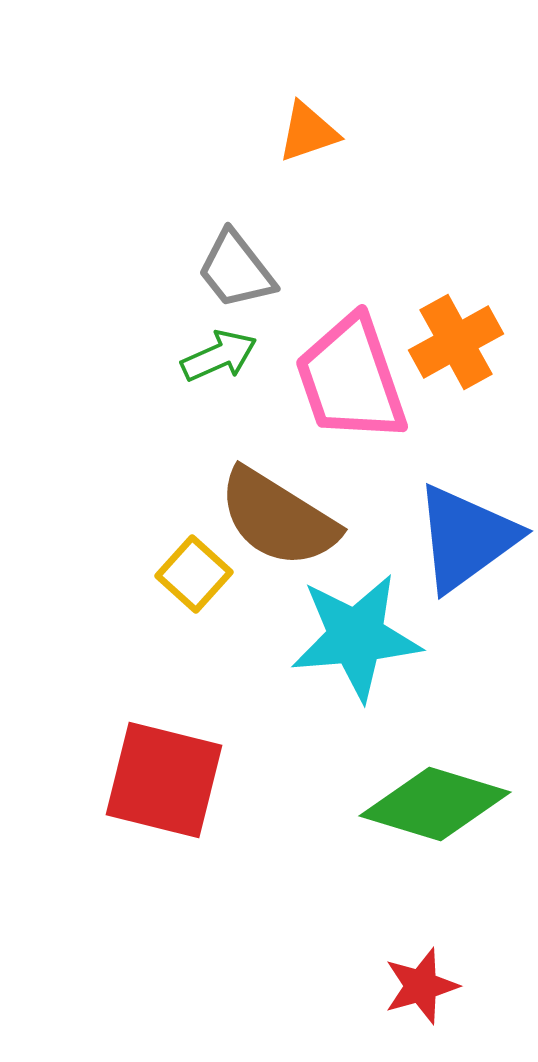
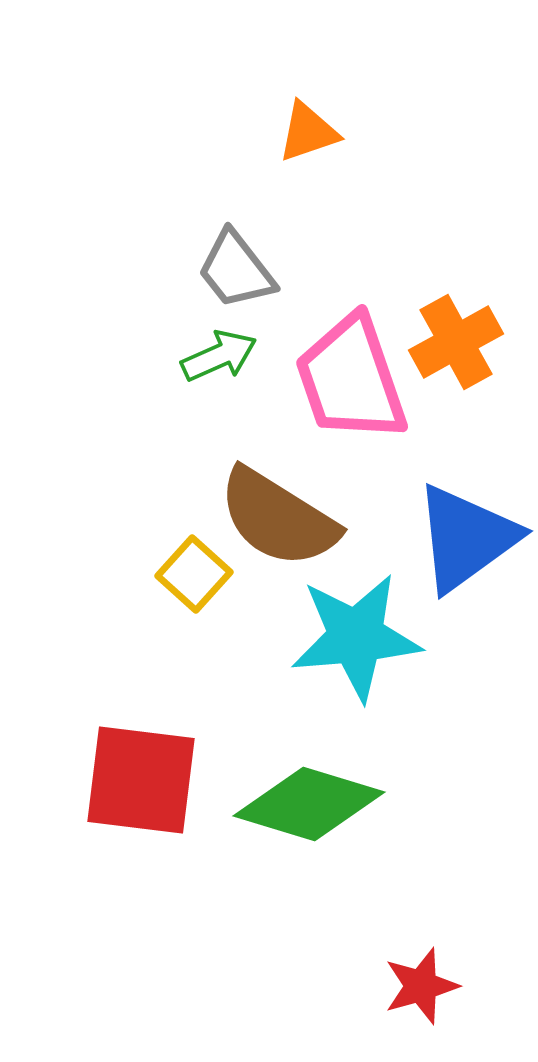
red square: moved 23 px left; rotated 7 degrees counterclockwise
green diamond: moved 126 px left
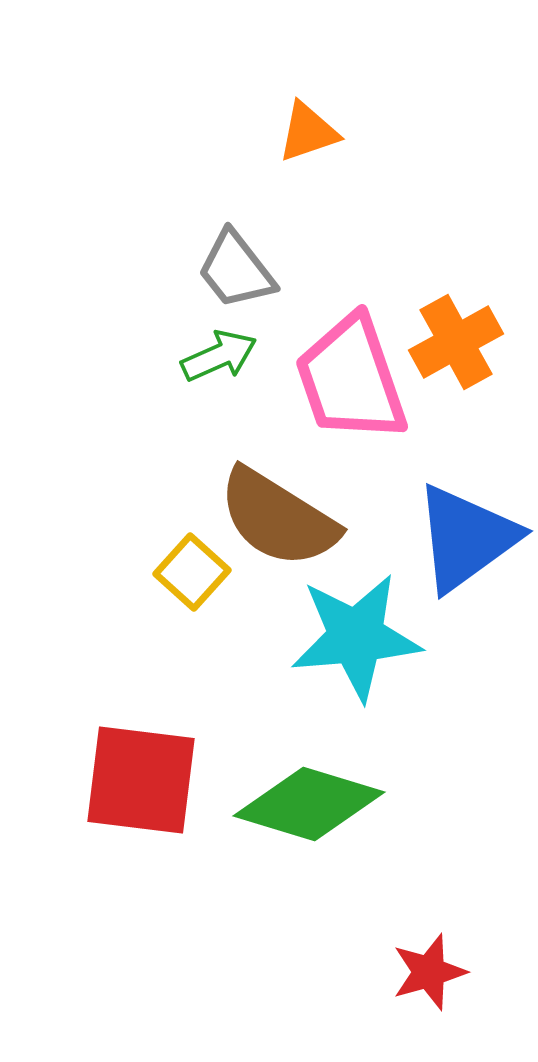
yellow square: moved 2 px left, 2 px up
red star: moved 8 px right, 14 px up
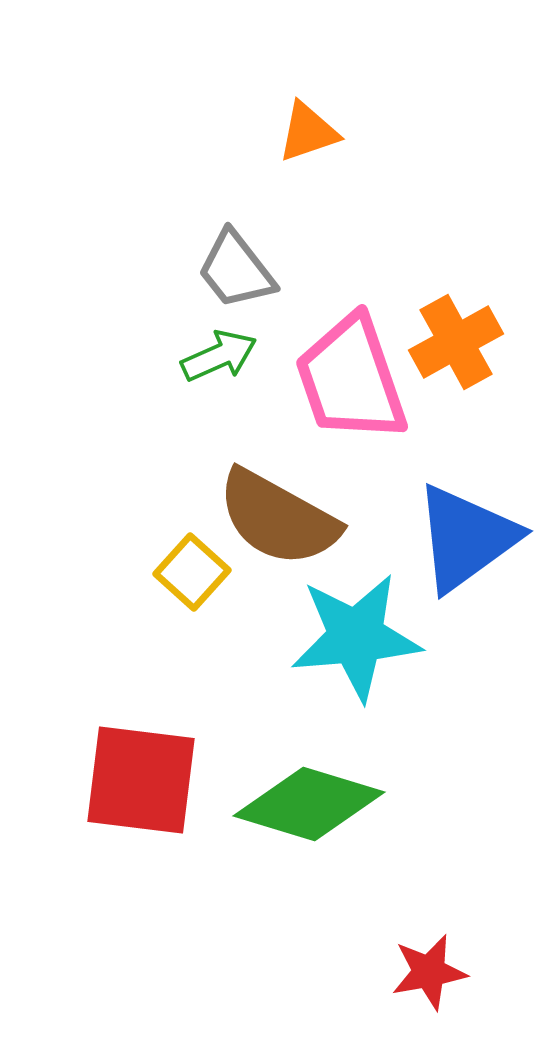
brown semicircle: rotated 3 degrees counterclockwise
red star: rotated 6 degrees clockwise
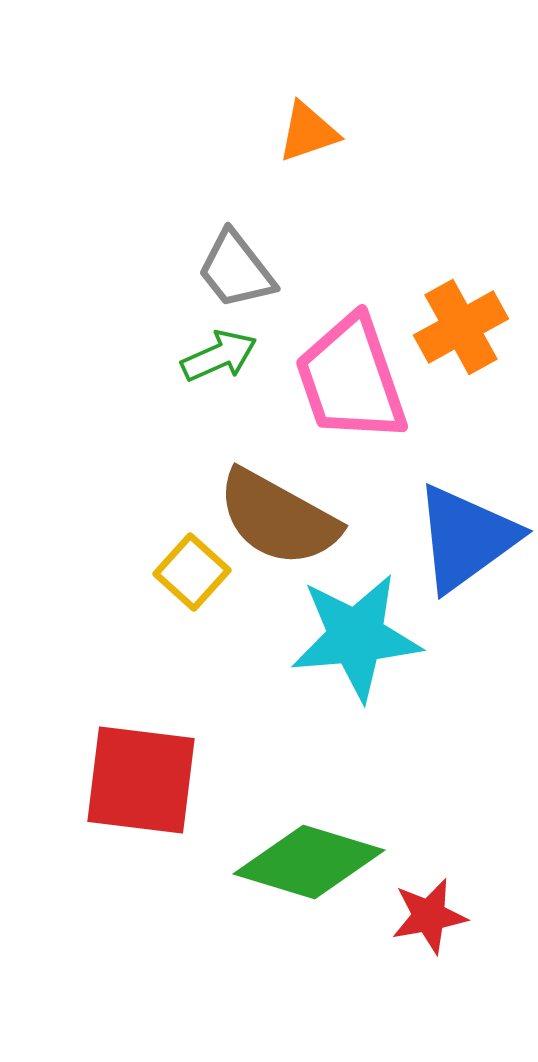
orange cross: moved 5 px right, 15 px up
green diamond: moved 58 px down
red star: moved 56 px up
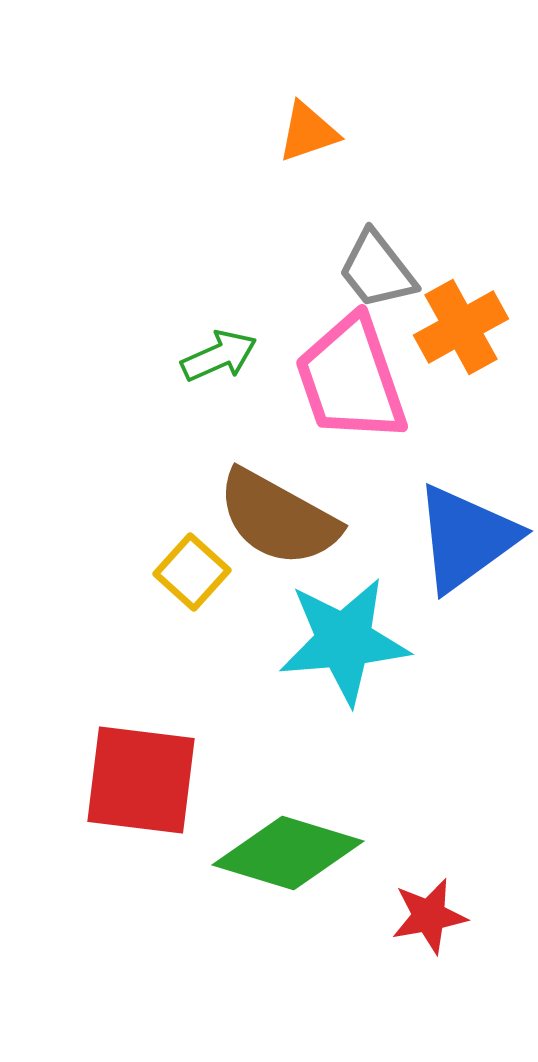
gray trapezoid: moved 141 px right
cyan star: moved 12 px left, 4 px down
green diamond: moved 21 px left, 9 px up
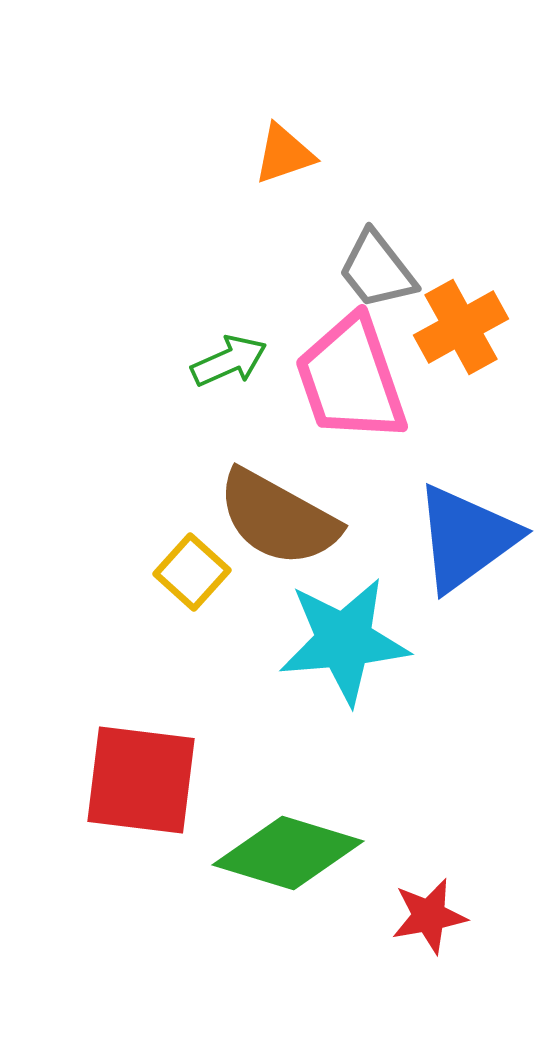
orange triangle: moved 24 px left, 22 px down
green arrow: moved 10 px right, 5 px down
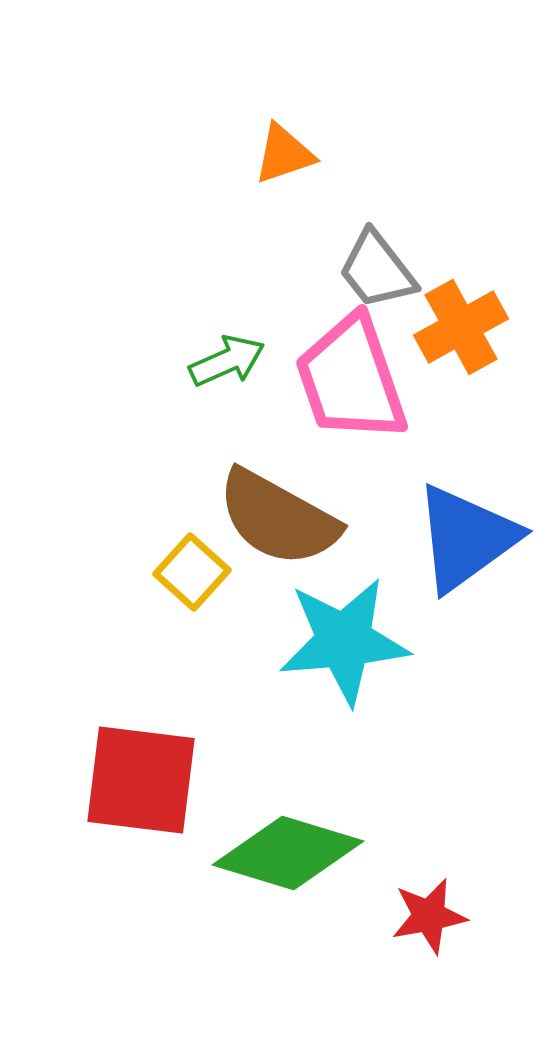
green arrow: moved 2 px left
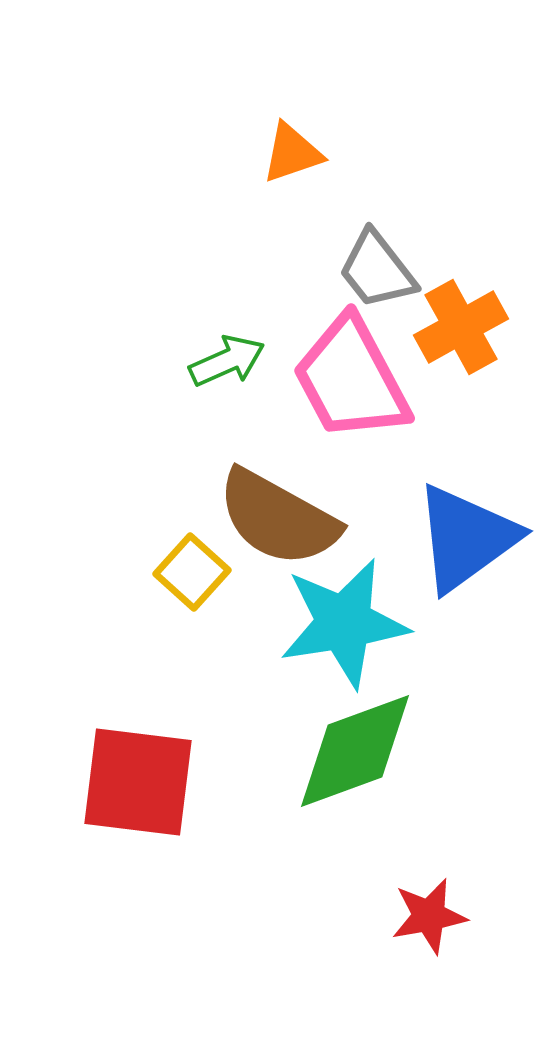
orange triangle: moved 8 px right, 1 px up
pink trapezoid: rotated 9 degrees counterclockwise
cyan star: moved 18 px up; rotated 4 degrees counterclockwise
red square: moved 3 px left, 2 px down
green diamond: moved 67 px right, 102 px up; rotated 37 degrees counterclockwise
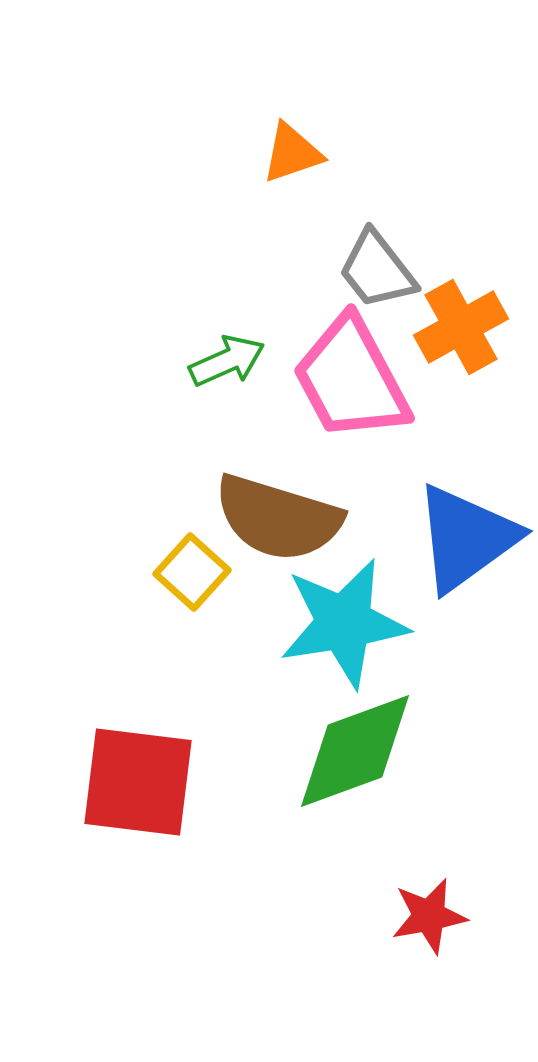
brown semicircle: rotated 12 degrees counterclockwise
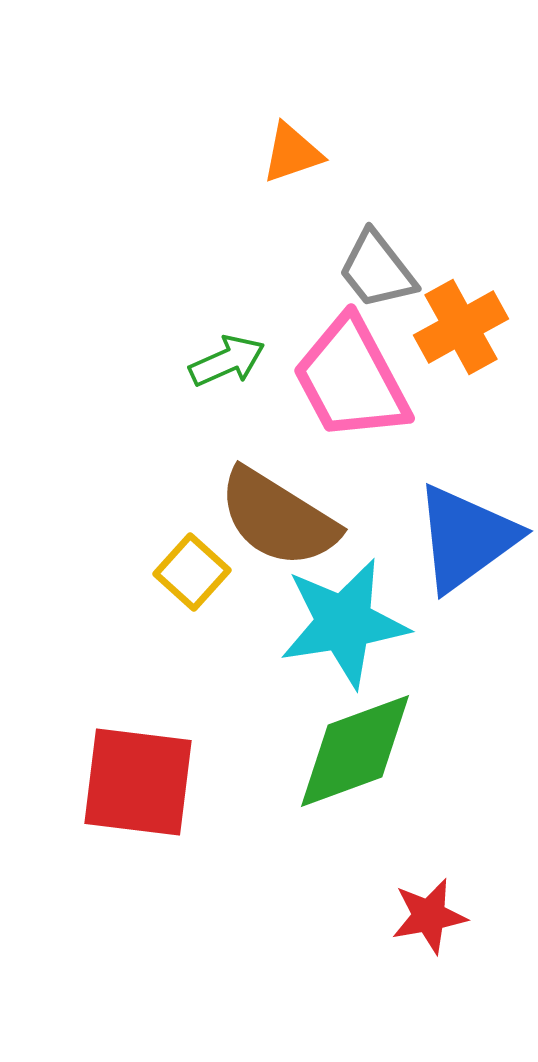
brown semicircle: rotated 15 degrees clockwise
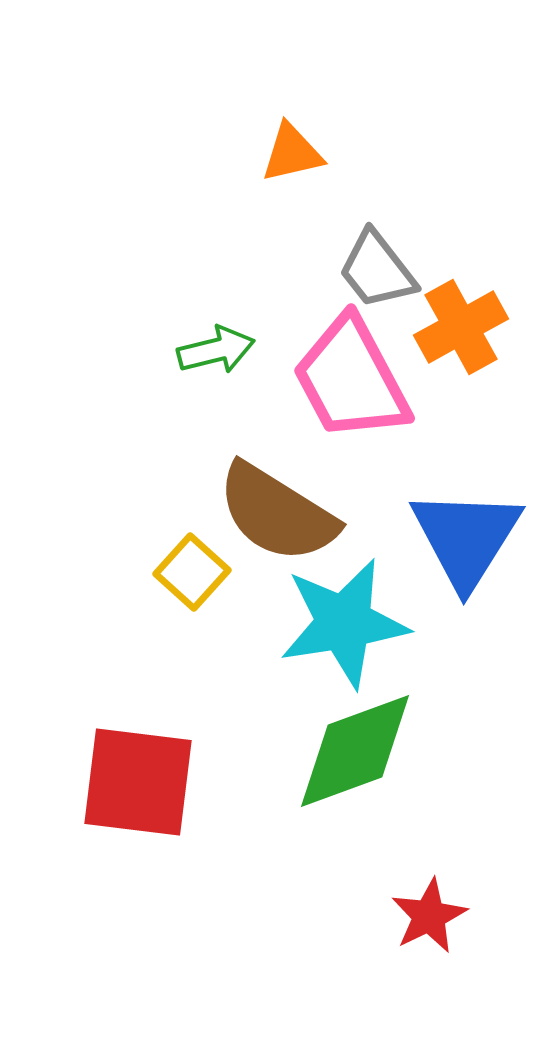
orange triangle: rotated 6 degrees clockwise
green arrow: moved 11 px left, 11 px up; rotated 10 degrees clockwise
brown semicircle: moved 1 px left, 5 px up
blue triangle: rotated 22 degrees counterclockwise
red star: rotated 16 degrees counterclockwise
